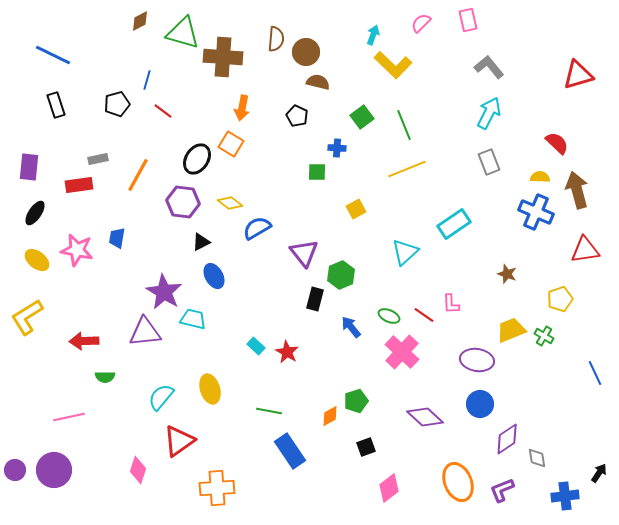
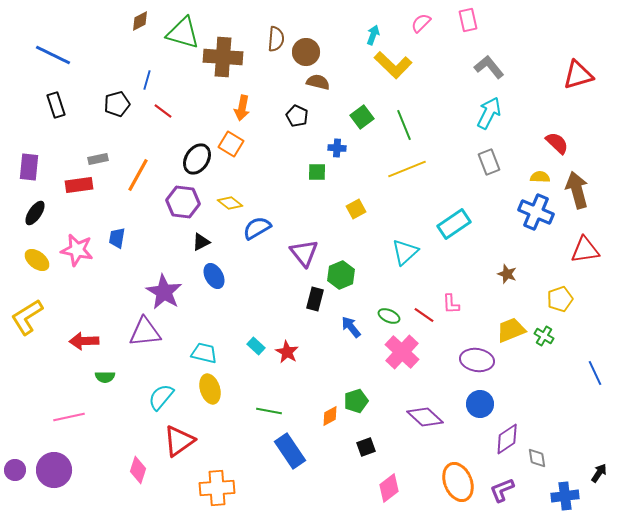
cyan trapezoid at (193, 319): moved 11 px right, 34 px down
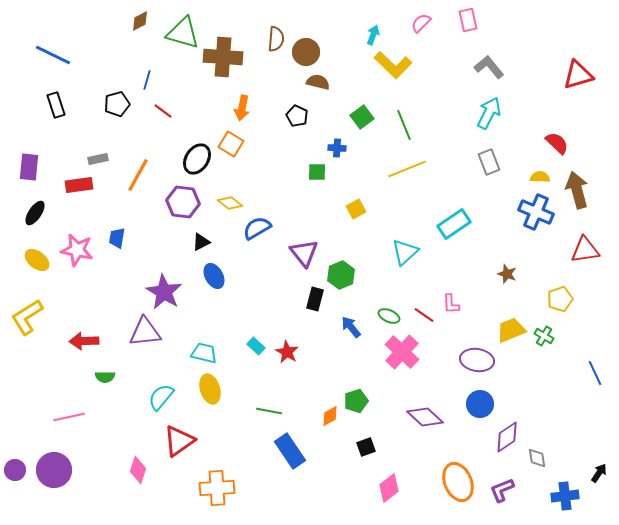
purple diamond at (507, 439): moved 2 px up
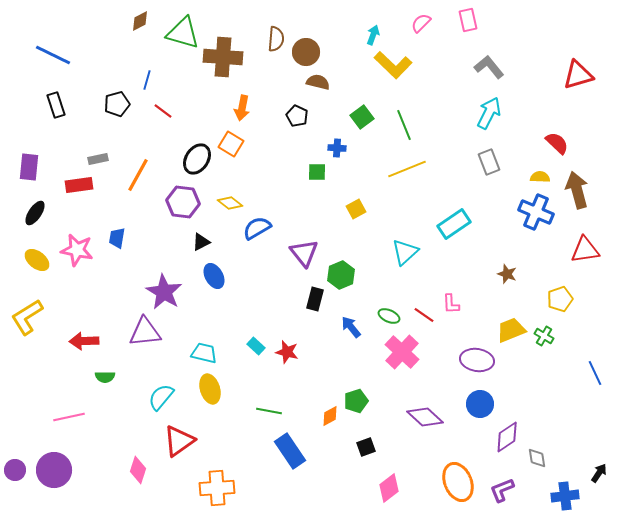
red star at (287, 352): rotated 15 degrees counterclockwise
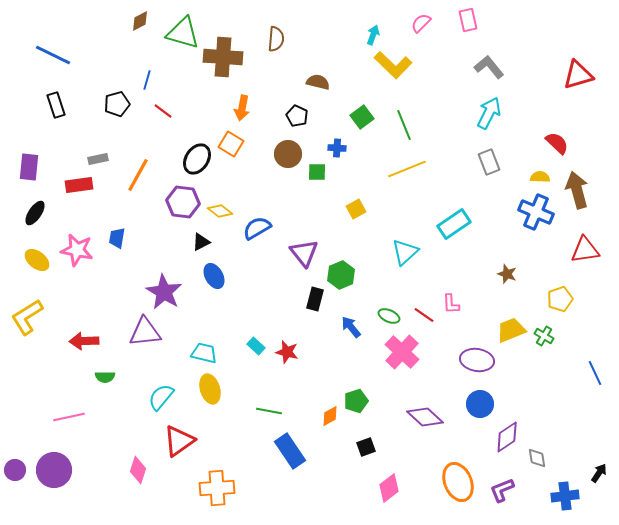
brown circle at (306, 52): moved 18 px left, 102 px down
yellow diamond at (230, 203): moved 10 px left, 8 px down
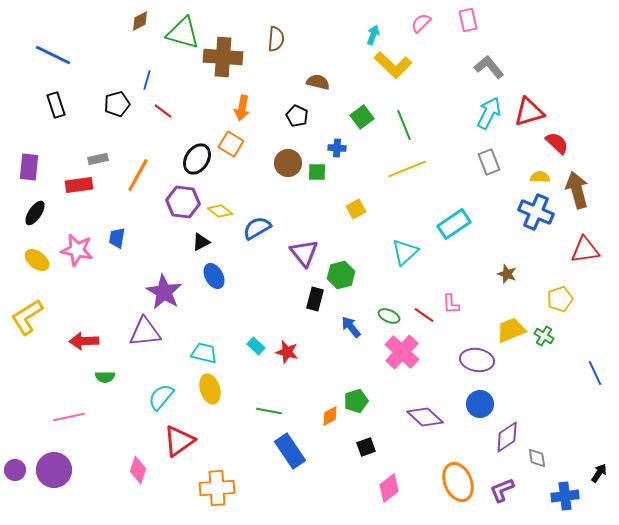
red triangle at (578, 75): moved 49 px left, 37 px down
brown circle at (288, 154): moved 9 px down
green hexagon at (341, 275): rotated 8 degrees clockwise
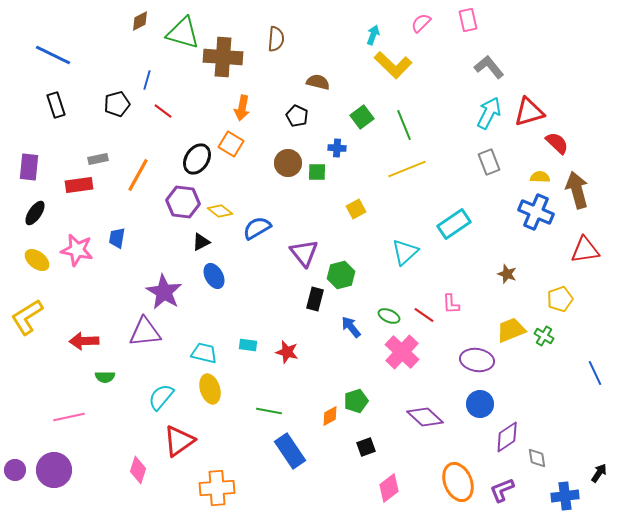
cyan rectangle at (256, 346): moved 8 px left, 1 px up; rotated 36 degrees counterclockwise
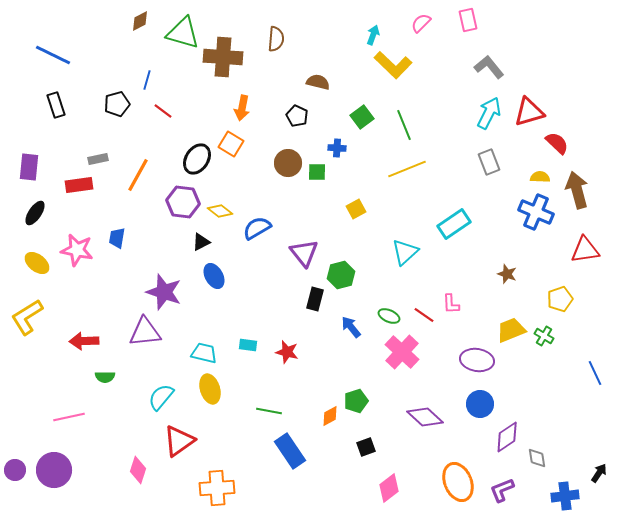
yellow ellipse at (37, 260): moved 3 px down
purple star at (164, 292): rotated 12 degrees counterclockwise
